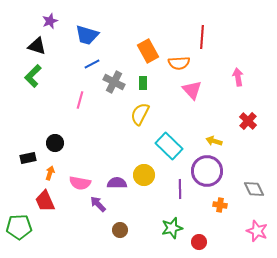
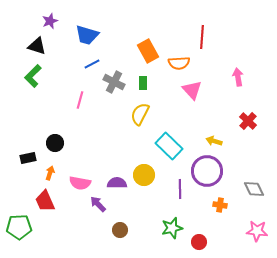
pink star: rotated 15 degrees counterclockwise
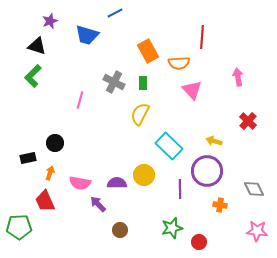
blue line: moved 23 px right, 51 px up
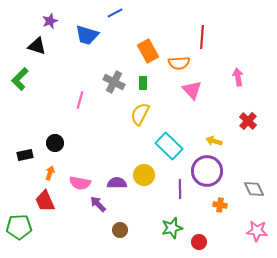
green L-shape: moved 13 px left, 3 px down
black rectangle: moved 3 px left, 3 px up
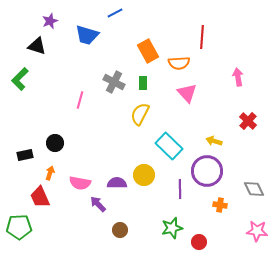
pink triangle: moved 5 px left, 3 px down
red trapezoid: moved 5 px left, 4 px up
